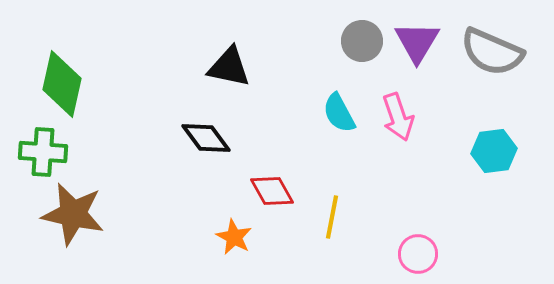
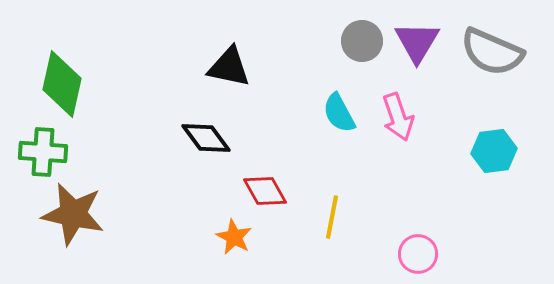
red diamond: moved 7 px left
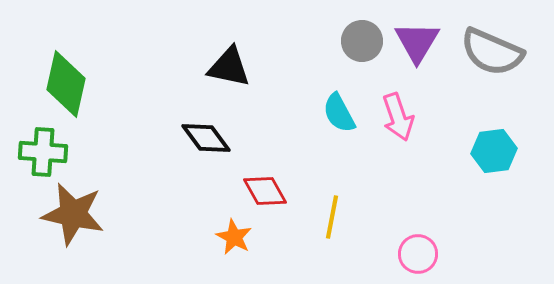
green diamond: moved 4 px right
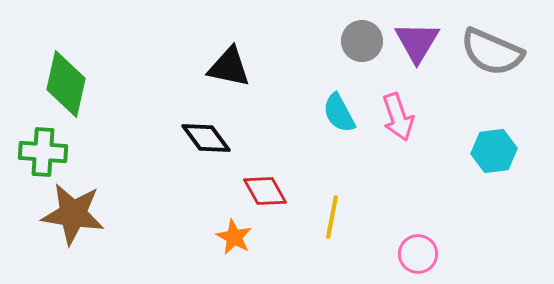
brown star: rotated 4 degrees counterclockwise
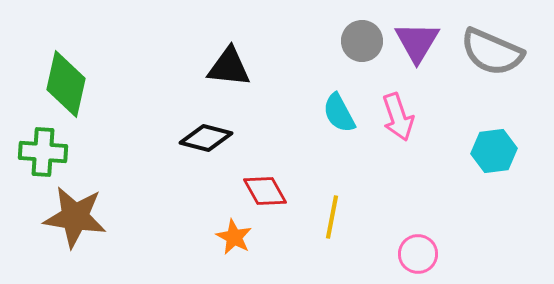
black triangle: rotated 6 degrees counterclockwise
black diamond: rotated 39 degrees counterclockwise
brown star: moved 2 px right, 3 px down
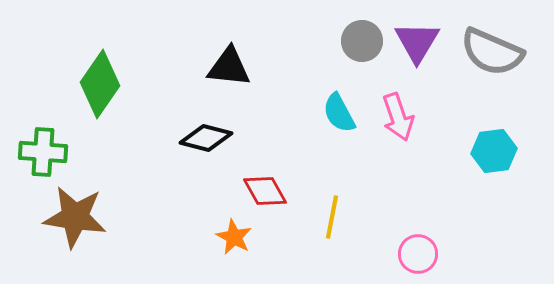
green diamond: moved 34 px right; rotated 22 degrees clockwise
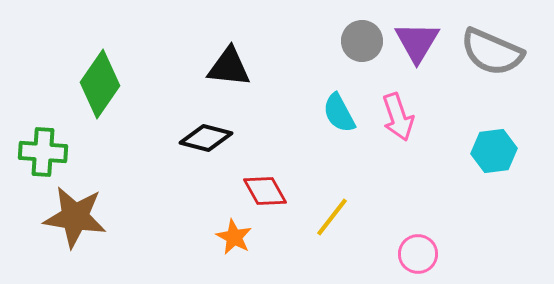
yellow line: rotated 27 degrees clockwise
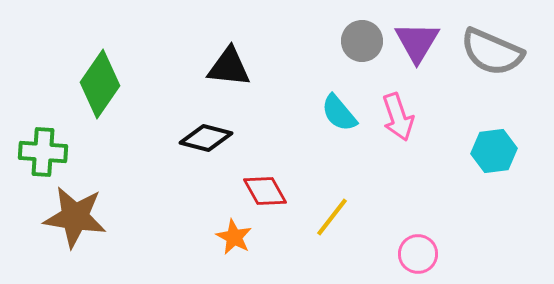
cyan semicircle: rotated 12 degrees counterclockwise
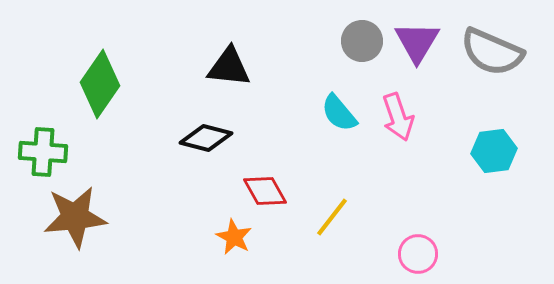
brown star: rotated 14 degrees counterclockwise
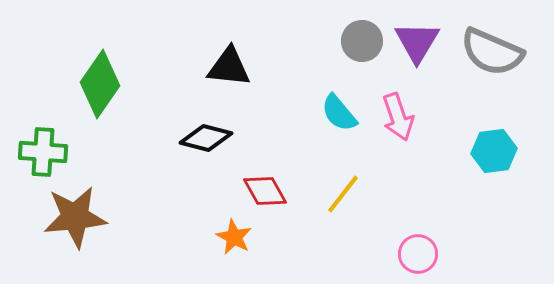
yellow line: moved 11 px right, 23 px up
